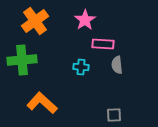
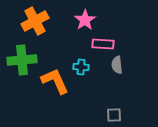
orange cross: rotated 8 degrees clockwise
orange L-shape: moved 13 px right, 22 px up; rotated 24 degrees clockwise
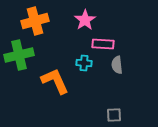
orange cross: rotated 12 degrees clockwise
green cross: moved 3 px left, 5 px up; rotated 8 degrees counterclockwise
cyan cross: moved 3 px right, 4 px up
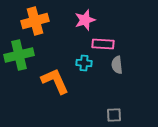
pink star: rotated 15 degrees clockwise
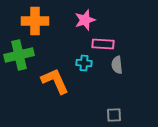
orange cross: rotated 16 degrees clockwise
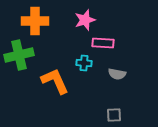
pink rectangle: moved 1 px up
gray semicircle: moved 9 px down; rotated 72 degrees counterclockwise
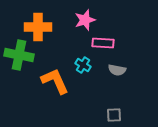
orange cross: moved 3 px right, 6 px down
green cross: rotated 24 degrees clockwise
cyan cross: moved 1 px left, 2 px down; rotated 28 degrees clockwise
gray semicircle: moved 4 px up
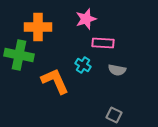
pink star: moved 1 px right, 1 px up
gray square: rotated 28 degrees clockwise
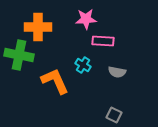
pink star: rotated 15 degrees clockwise
pink rectangle: moved 2 px up
gray semicircle: moved 2 px down
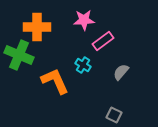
pink star: moved 2 px left, 1 px down
orange cross: moved 1 px left
pink rectangle: rotated 40 degrees counterclockwise
green cross: rotated 12 degrees clockwise
gray semicircle: moved 4 px right; rotated 120 degrees clockwise
